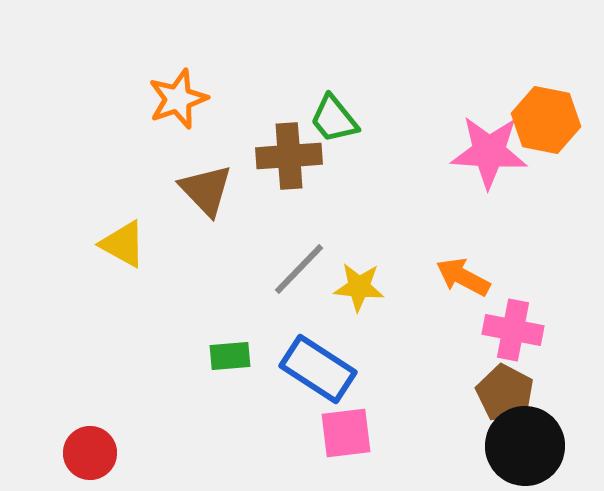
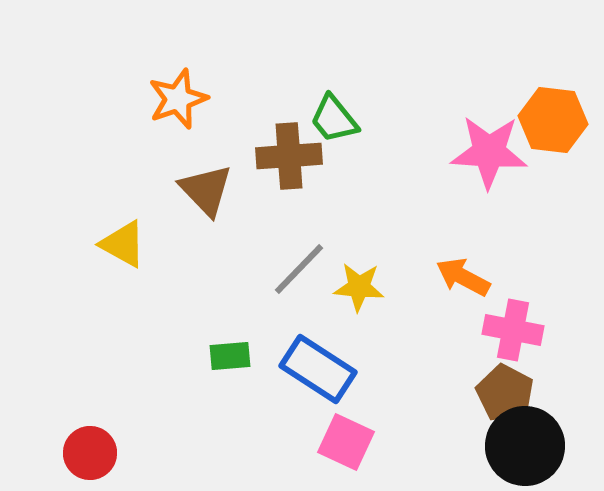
orange hexagon: moved 7 px right; rotated 4 degrees counterclockwise
pink square: moved 9 px down; rotated 32 degrees clockwise
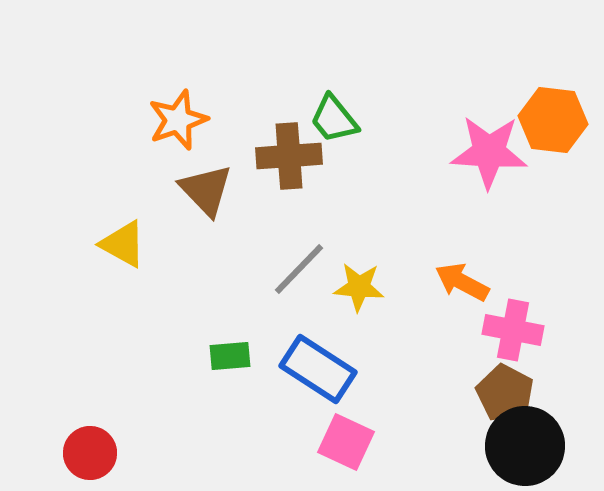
orange star: moved 21 px down
orange arrow: moved 1 px left, 5 px down
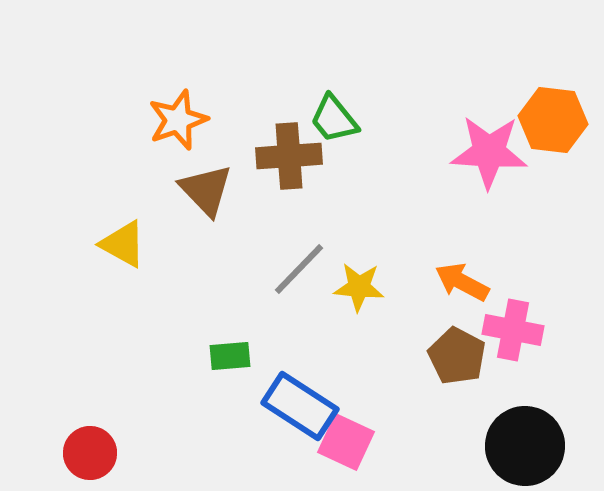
blue rectangle: moved 18 px left, 37 px down
brown pentagon: moved 48 px left, 37 px up
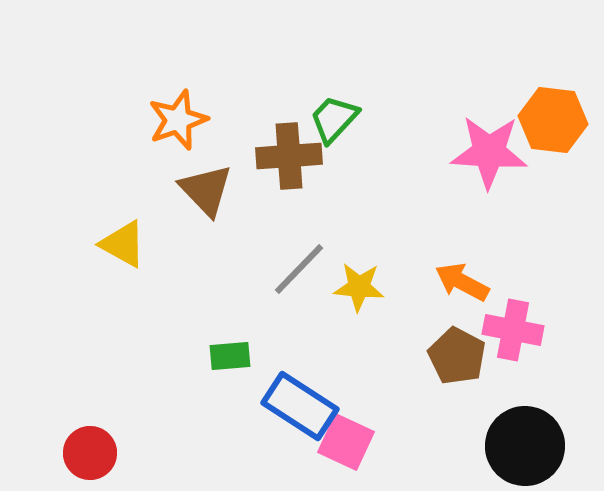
green trapezoid: rotated 82 degrees clockwise
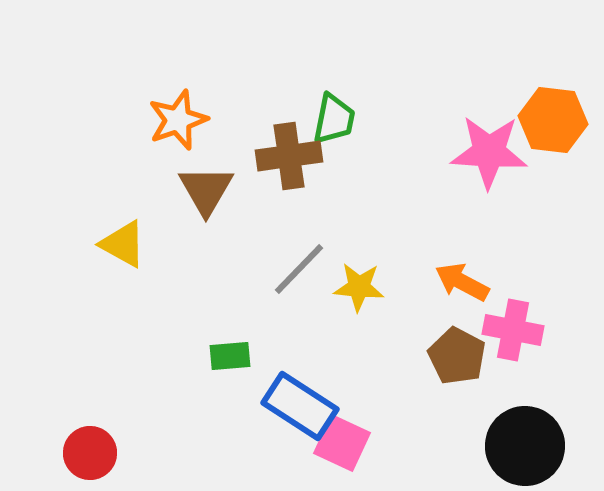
green trapezoid: rotated 148 degrees clockwise
brown cross: rotated 4 degrees counterclockwise
brown triangle: rotated 14 degrees clockwise
pink square: moved 4 px left, 1 px down
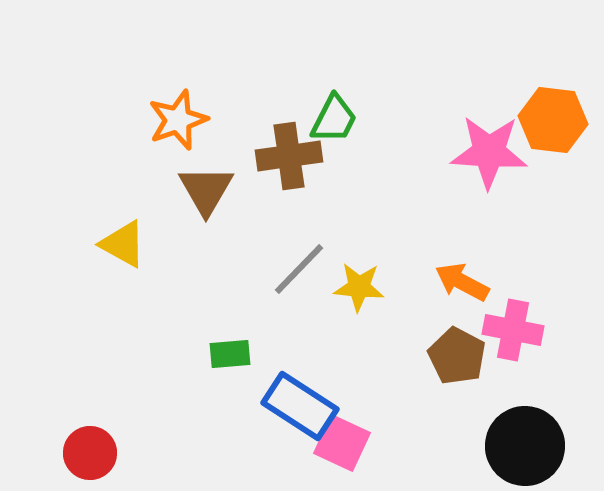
green trapezoid: rotated 16 degrees clockwise
green rectangle: moved 2 px up
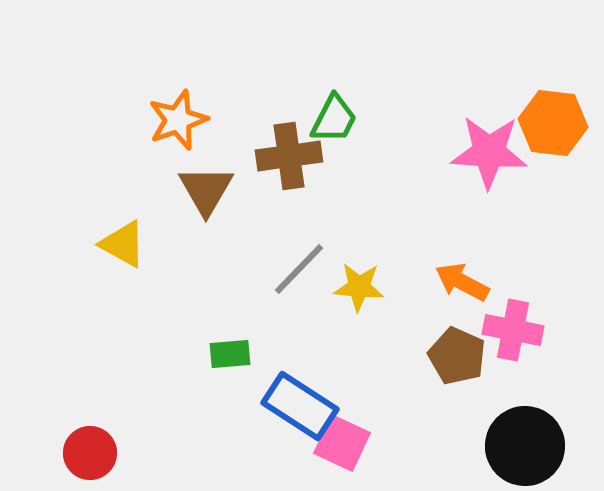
orange hexagon: moved 3 px down
brown pentagon: rotated 4 degrees counterclockwise
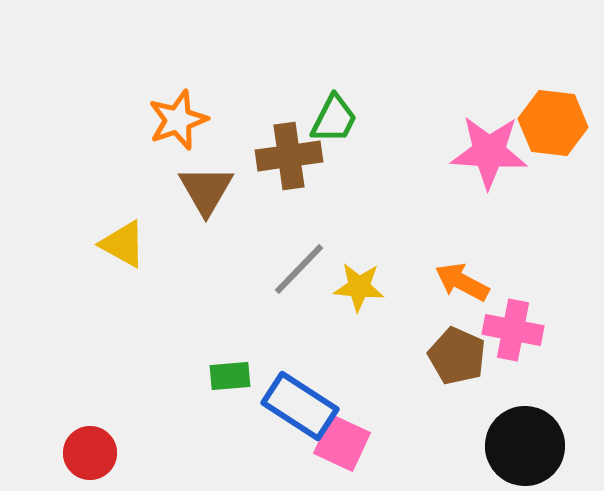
green rectangle: moved 22 px down
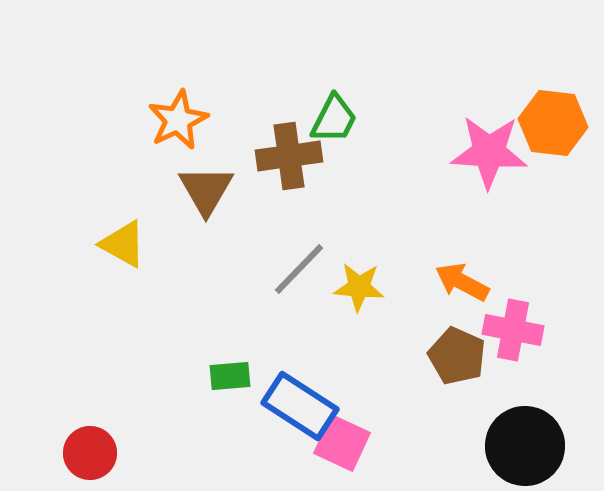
orange star: rotated 6 degrees counterclockwise
